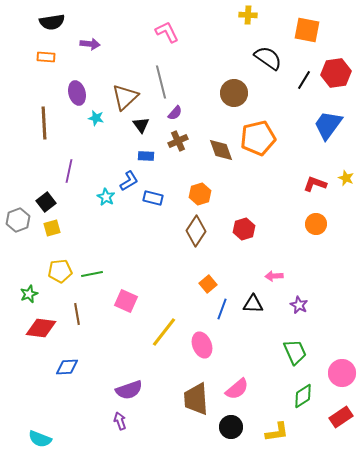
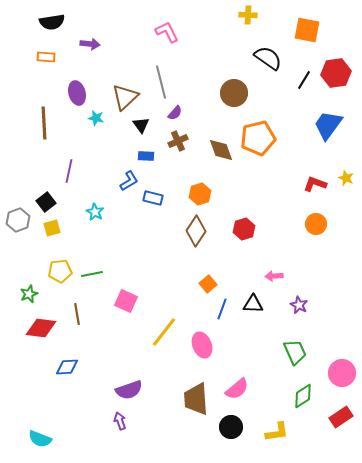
cyan star at (106, 197): moved 11 px left, 15 px down
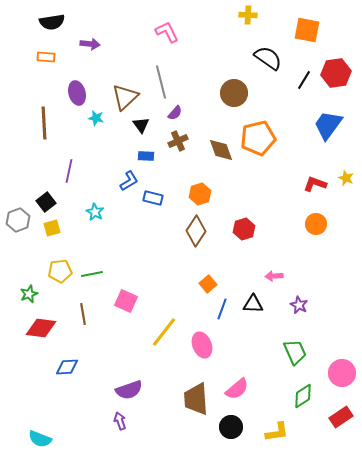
brown line at (77, 314): moved 6 px right
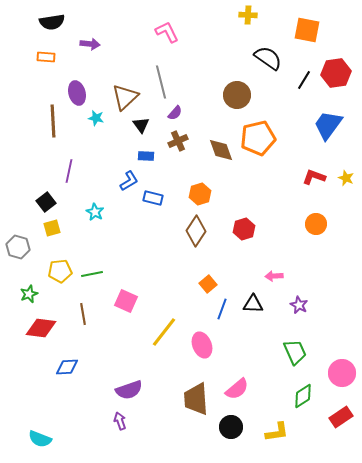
brown circle at (234, 93): moved 3 px right, 2 px down
brown line at (44, 123): moved 9 px right, 2 px up
red L-shape at (315, 184): moved 1 px left, 7 px up
gray hexagon at (18, 220): moved 27 px down; rotated 25 degrees counterclockwise
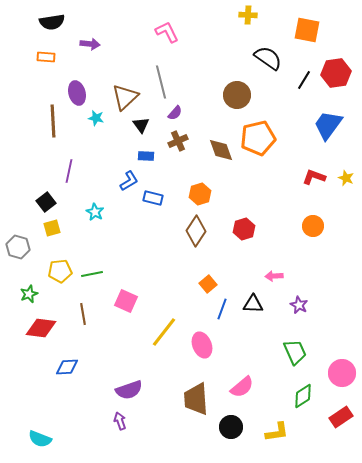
orange circle at (316, 224): moved 3 px left, 2 px down
pink semicircle at (237, 389): moved 5 px right, 2 px up
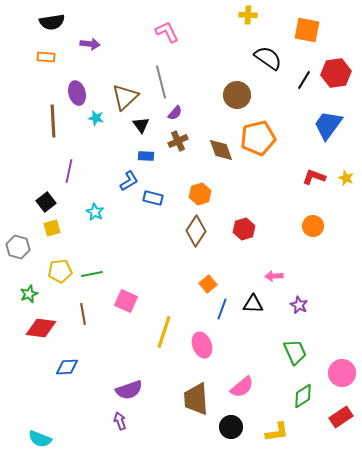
yellow line at (164, 332): rotated 20 degrees counterclockwise
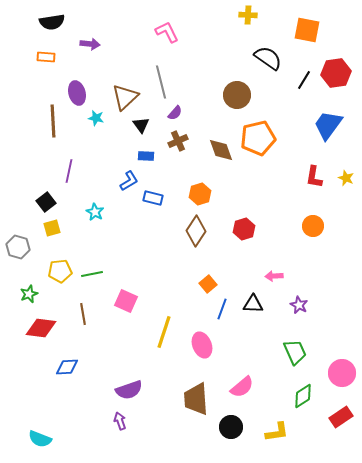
red L-shape at (314, 177): rotated 100 degrees counterclockwise
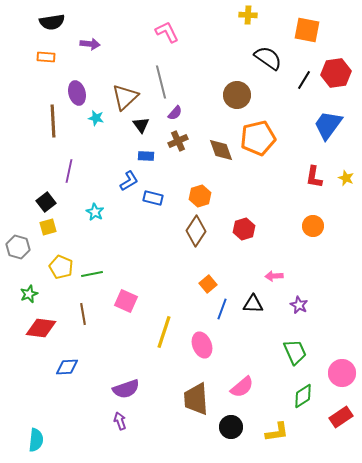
orange hexagon at (200, 194): moved 2 px down
yellow square at (52, 228): moved 4 px left, 1 px up
yellow pentagon at (60, 271): moved 1 px right, 4 px up; rotated 30 degrees clockwise
purple semicircle at (129, 390): moved 3 px left, 1 px up
cyan semicircle at (40, 439): moved 4 px left, 1 px down; rotated 105 degrees counterclockwise
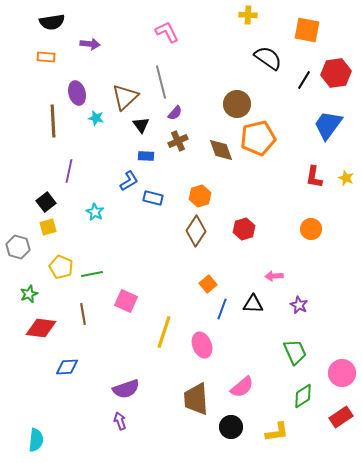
brown circle at (237, 95): moved 9 px down
orange circle at (313, 226): moved 2 px left, 3 px down
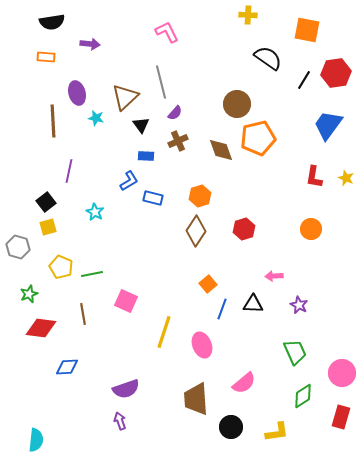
pink semicircle at (242, 387): moved 2 px right, 4 px up
red rectangle at (341, 417): rotated 40 degrees counterclockwise
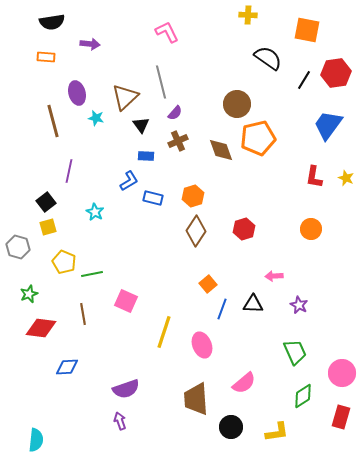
brown line at (53, 121): rotated 12 degrees counterclockwise
orange hexagon at (200, 196): moved 7 px left
yellow pentagon at (61, 267): moved 3 px right, 5 px up
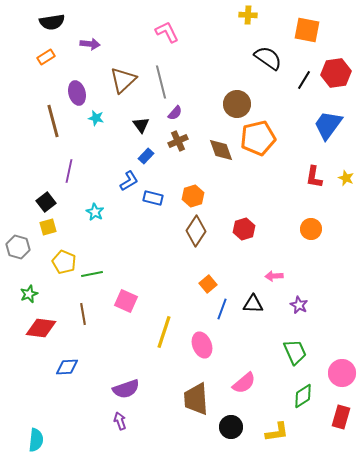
orange rectangle at (46, 57): rotated 36 degrees counterclockwise
brown triangle at (125, 97): moved 2 px left, 17 px up
blue rectangle at (146, 156): rotated 49 degrees counterclockwise
